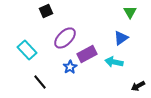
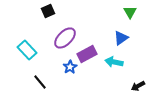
black square: moved 2 px right
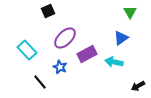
blue star: moved 10 px left; rotated 16 degrees counterclockwise
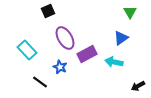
purple ellipse: rotated 75 degrees counterclockwise
black line: rotated 14 degrees counterclockwise
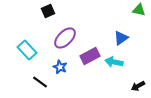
green triangle: moved 9 px right, 2 px up; rotated 48 degrees counterclockwise
purple ellipse: rotated 75 degrees clockwise
purple rectangle: moved 3 px right, 2 px down
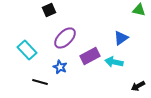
black square: moved 1 px right, 1 px up
black line: rotated 21 degrees counterclockwise
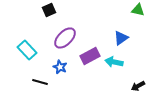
green triangle: moved 1 px left
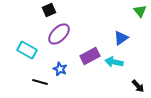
green triangle: moved 2 px right, 1 px down; rotated 40 degrees clockwise
purple ellipse: moved 6 px left, 4 px up
cyan rectangle: rotated 18 degrees counterclockwise
blue star: moved 2 px down
black arrow: rotated 104 degrees counterclockwise
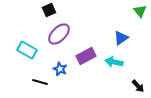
purple rectangle: moved 4 px left
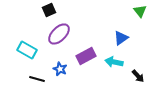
black line: moved 3 px left, 3 px up
black arrow: moved 10 px up
